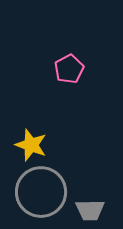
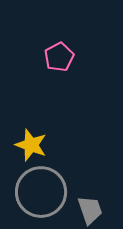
pink pentagon: moved 10 px left, 12 px up
gray trapezoid: rotated 108 degrees counterclockwise
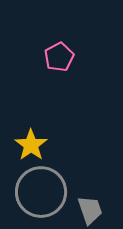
yellow star: rotated 16 degrees clockwise
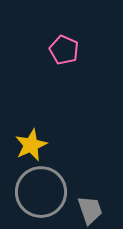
pink pentagon: moved 5 px right, 7 px up; rotated 20 degrees counterclockwise
yellow star: rotated 12 degrees clockwise
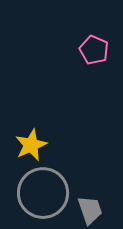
pink pentagon: moved 30 px right
gray circle: moved 2 px right, 1 px down
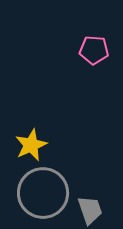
pink pentagon: rotated 20 degrees counterclockwise
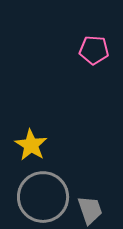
yellow star: rotated 16 degrees counterclockwise
gray circle: moved 4 px down
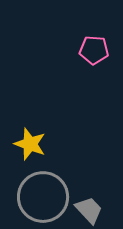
yellow star: moved 1 px left, 1 px up; rotated 12 degrees counterclockwise
gray trapezoid: moved 1 px left; rotated 24 degrees counterclockwise
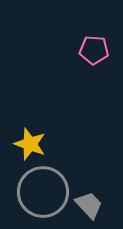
gray circle: moved 5 px up
gray trapezoid: moved 5 px up
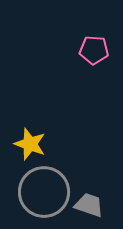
gray circle: moved 1 px right
gray trapezoid: rotated 28 degrees counterclockwise
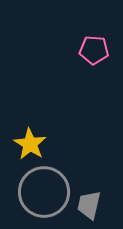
yellow star: rotated 12 degrees clockwise
gray trapezoid: rotated 96 degrees counterclockwise
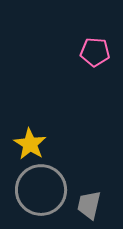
pink pentagon: moved 1 px right, 2 px down
gray circle: moved 3 px left, 2 px up
